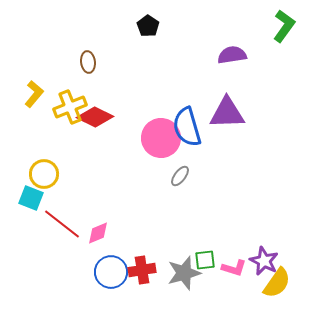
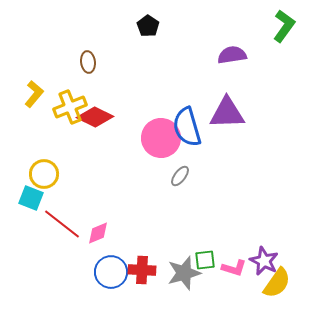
red cross: rotated 12 degrees clockwise
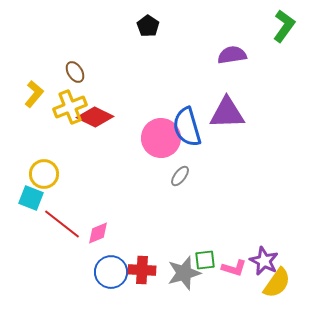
brown ellipse: moved 13 px left, 10 px down; rotated 25 degrees counterclockwise
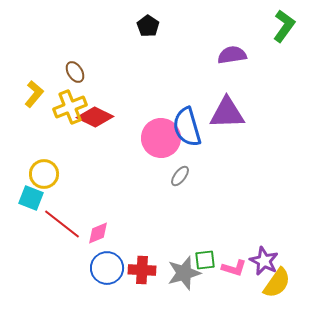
blue circle: moved 4 px left, 4 px up
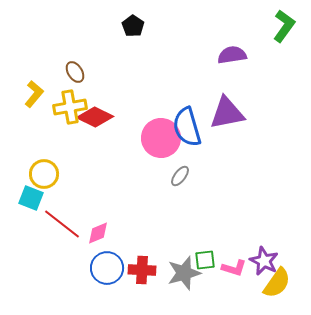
black pentagon: moved 15 px left
yellow cross: rotated 12 degrees clockwise
purple triangle: rotated 9 degrees counterclockwise
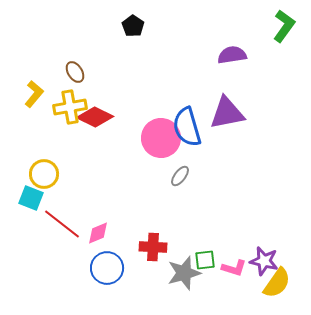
purple star: rotated 12 degrees counterclockwise
red cross: moved 11 px right, 23 px up
